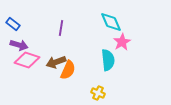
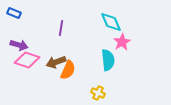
blue rectangle: moved 1 px right, 11 px up; rotated 16 degrees counterclockwise
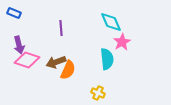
purple line: rotated 14 degrees counterclockwise
purple arrow: rotated 60 degrees clockwise
cyan semicircle: moved 1 px left, 1 px up
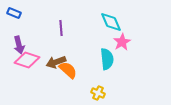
orange semicircle: rotated 72 degrees counterclockwise
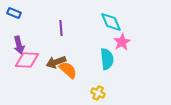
pink diamond: rotated 15 degrees counterclockwise
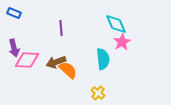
cyan diamond: moved 5 px right, 2 px down
purple arrow: moved 5 px left, 3 px down
cyan semicircle: moved 4 px left
yellow cross: rotated 16 degrees clockwise
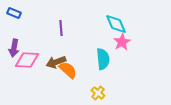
purple arrow: rotated 24 degrees clockwise
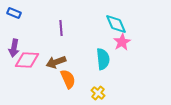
orange semicircle: moved 9 px down; rotated 24 degrees clockwise
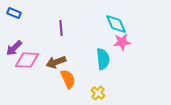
pink star: rotated 24 degrees clockwise
purple arrow: rotated 36 degrees clockwise
